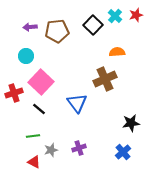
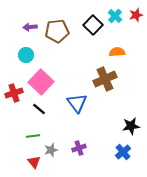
cyan circle: moved 1 px up
black star: moved 3 px down
red triangle: rotated 24 degrees clockwise
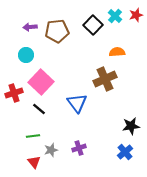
blue cross: moved 2 px right
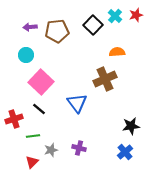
red cross: moved 26 px down
purple cross: rotated 32 degrees clockwise
red triangle: moved 2 px left; rotated 24 degrees clockwise
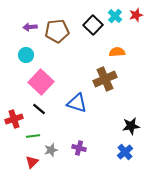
blue triangle: rotated 35 degrees counterclockwise
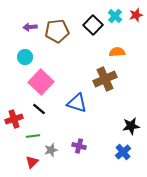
cyan circle: moved 1 px left, 2 px down
purple cross: moved 2 px up
blue cross: moved 2 px left
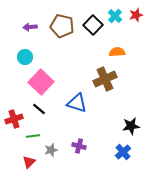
brown pentagon: moved 5 px right, 5 px up; rotated 20 degrees clockwise
red triangle: moved 3 px left
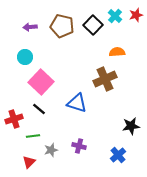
blue cross: moved 5 px left, 3 px down
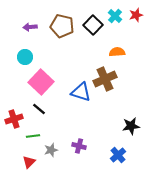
blue triangle: moved 4 px right, 11 px up
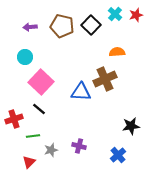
cyan cross: moved 2 px up
black square: moved 2 px left
blue triangle: rotated 15 degrees counterclockwise
